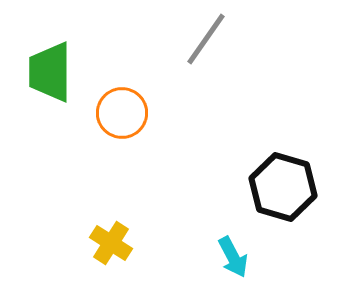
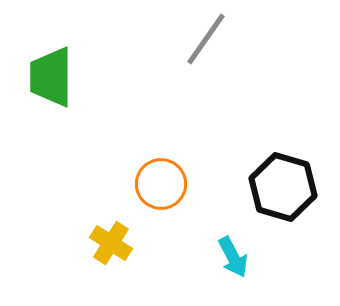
green trapezoid: moved 1 px right, 5 px down
orange circle: moved 39 px right, 71 px down
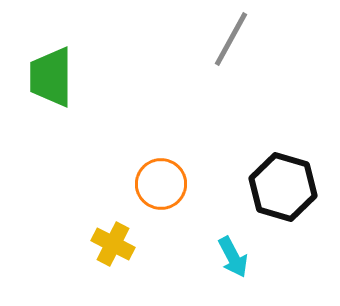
gray line: moved 25 px right; rotated 6 degrees counterclockwise
yellow cross: moved 2 px right, 1 px down; rotated 6 degrees counterclockwise
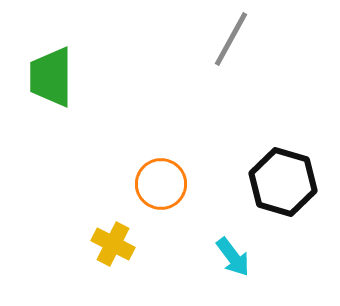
black hexagon: moved 5 px up
cyan arrow: rotated 9 degrees counterclockwise
